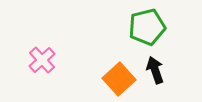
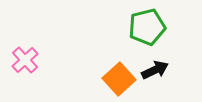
pink cross: moved 17 px left
black arrow: rotated 84 degrees clockwise
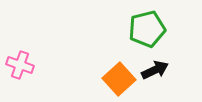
green pentagon: moved 2 px down
pink cross: moved 5 px left, 5 px down; rotated 28 degrees counterclockwise
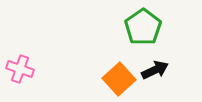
green pentagon: moved 4 px left, 2 px up; rotated 21 degrees counterclockwise
pink cross: moved 4 px down
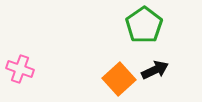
green pentagon: moved 1 px right, 2 px up
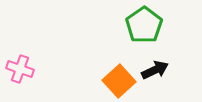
orange square: moved 2 px down
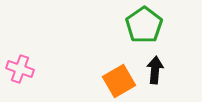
black arrow: rotated 60 degrees counterclockwise
orange square: rotated 12 degrees clockwise
